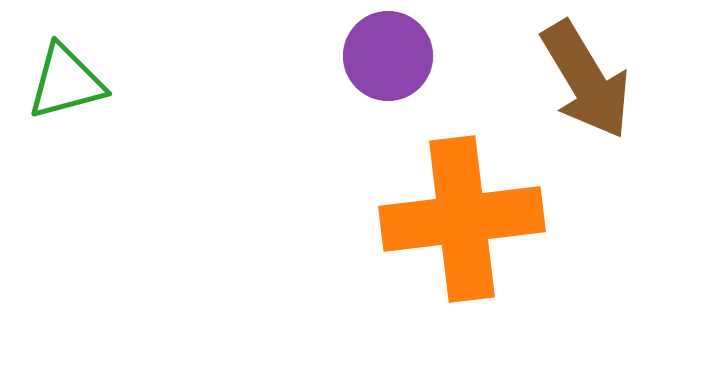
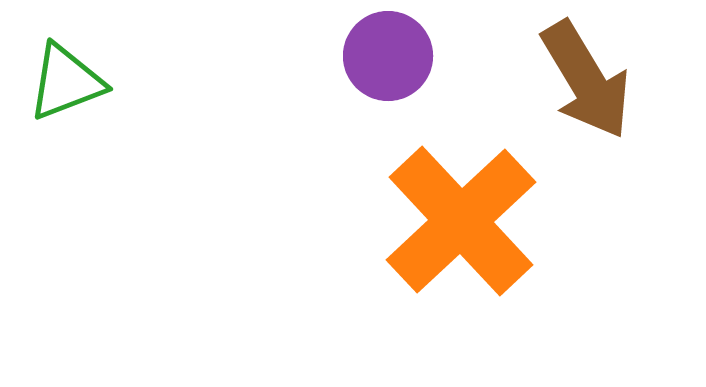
green triangle: rotated 6 degrees counterclockwise
orange cross: moved 1 px left, 2 px down; rotated 36 degrees counterclockwise
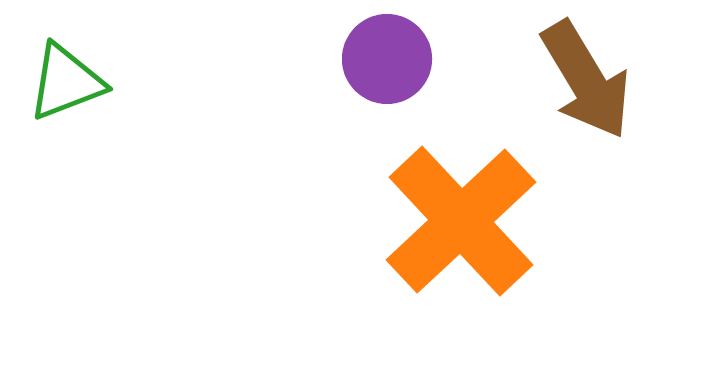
purple circle: moved 1 px left, 3 px down
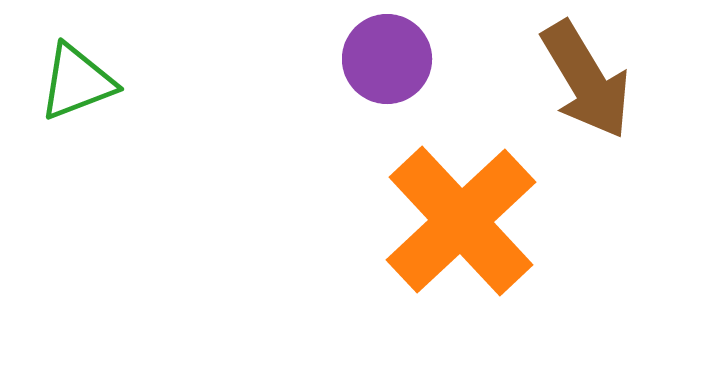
green triangle: moved 11 px right
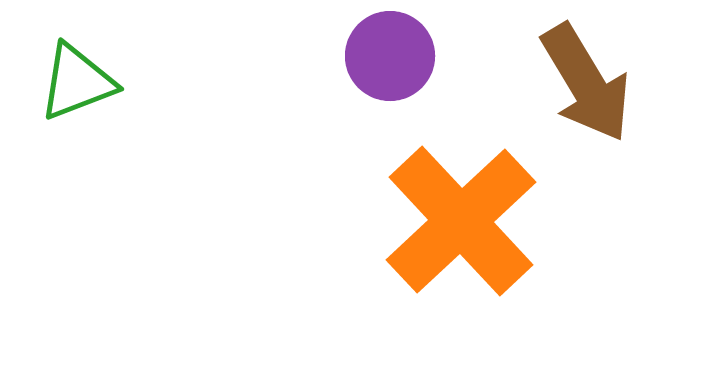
purple circle: moved 3 px right, 3 px up
brown arrow: moved 3 px down
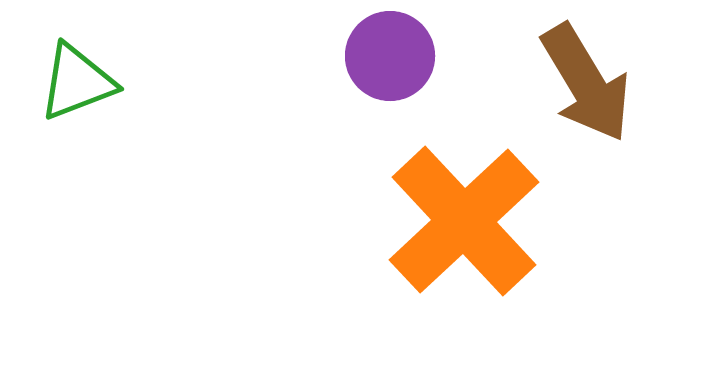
orange cross: moved 3 px right
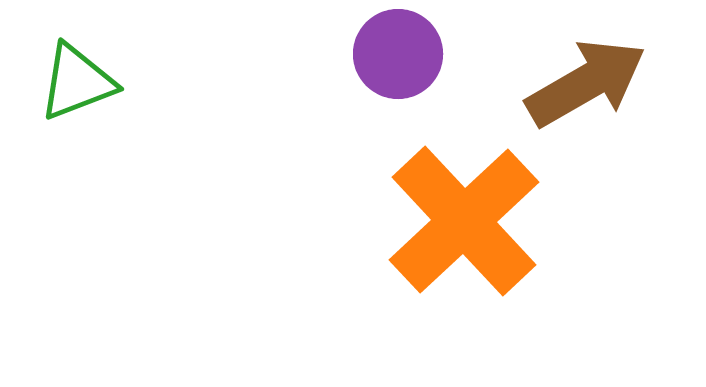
purple circle: moved 8 px right, 2 px up
brown arrow: rotated 89 degrees counterclockwise
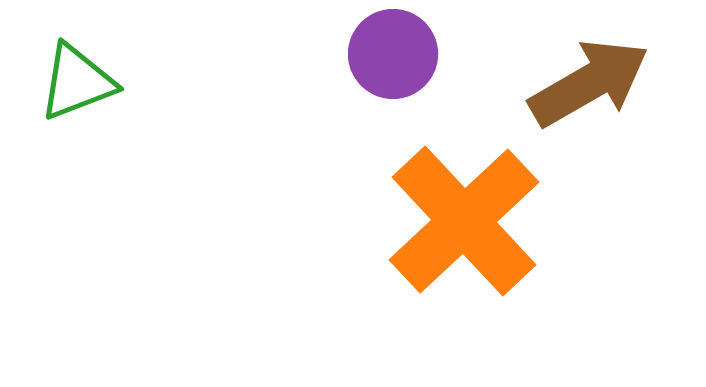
purple circle: moved 5 px left
brown arrow: moved 3 px right
